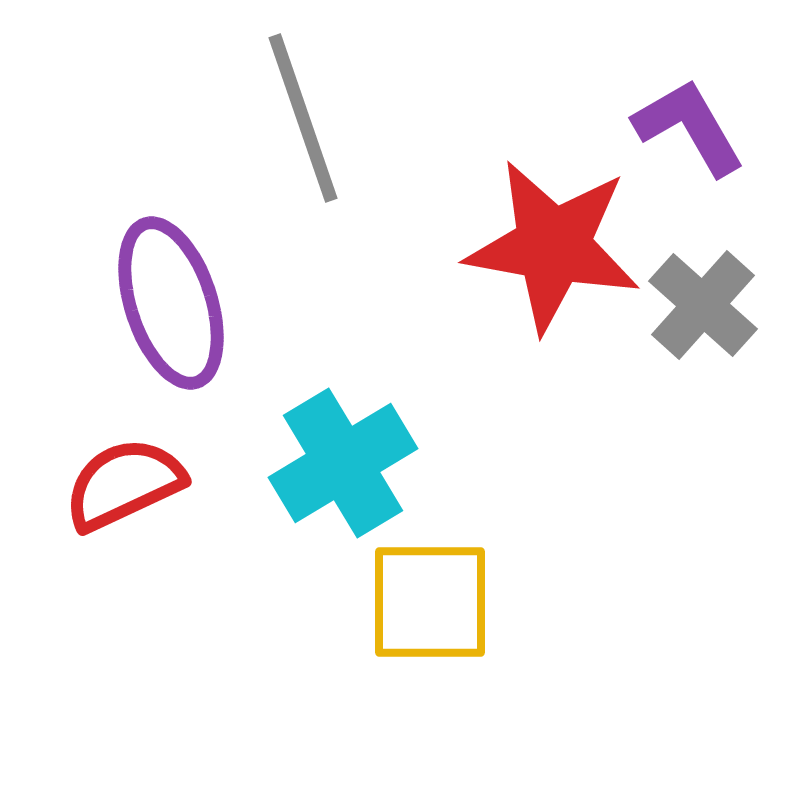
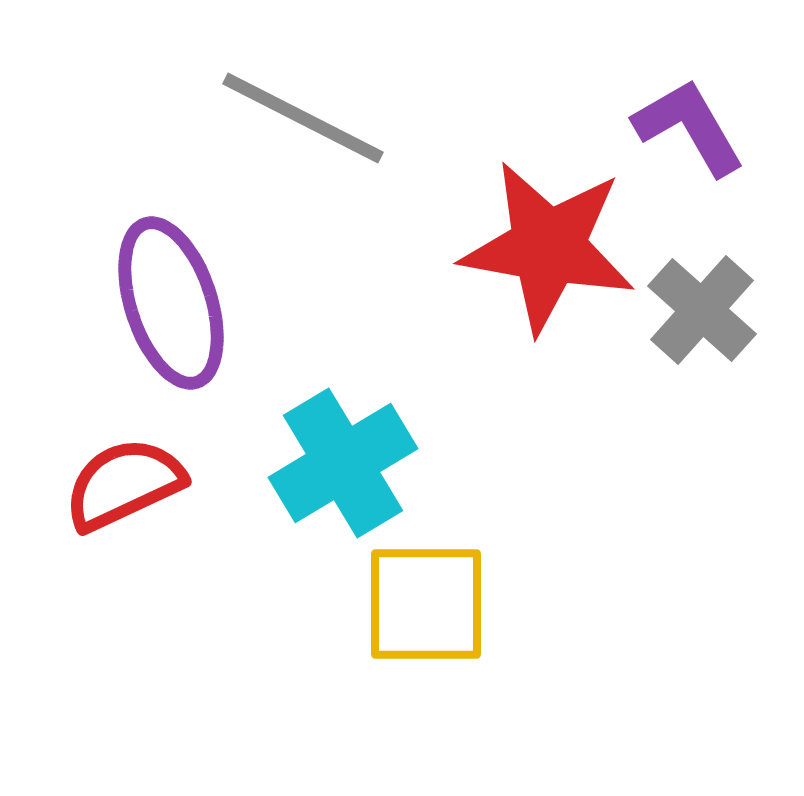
gray line: rotated 44 degrees counterclockwise
red star: moved 5 px left, 1 px down
gray cross: moved 1 px left, 5 px down
yellow square: moved 4 px left, 2 px down
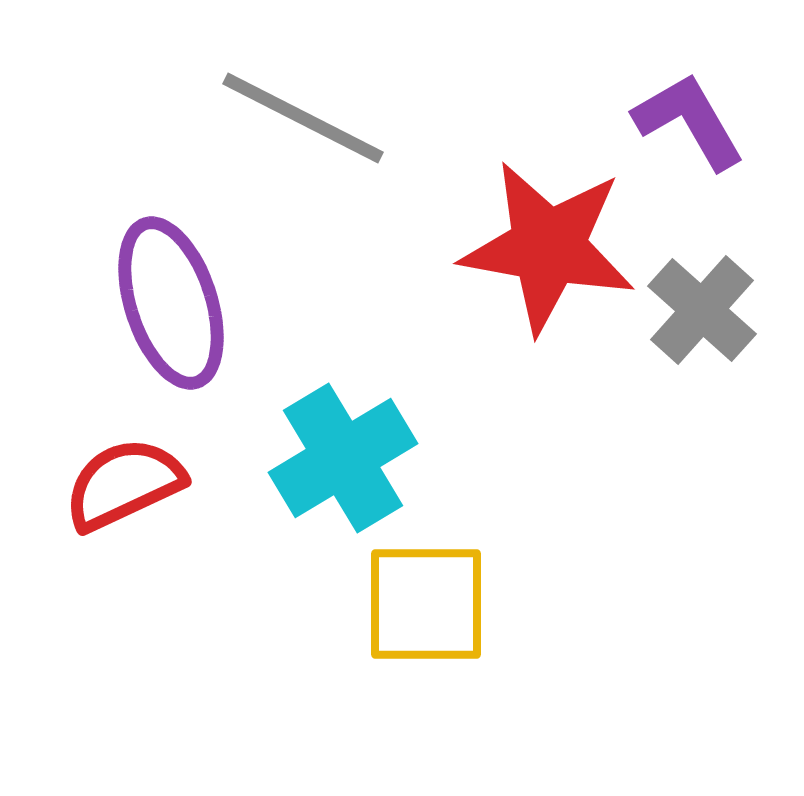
purple L-shape: moved 6 px up
cyan cross: moved 5 px up
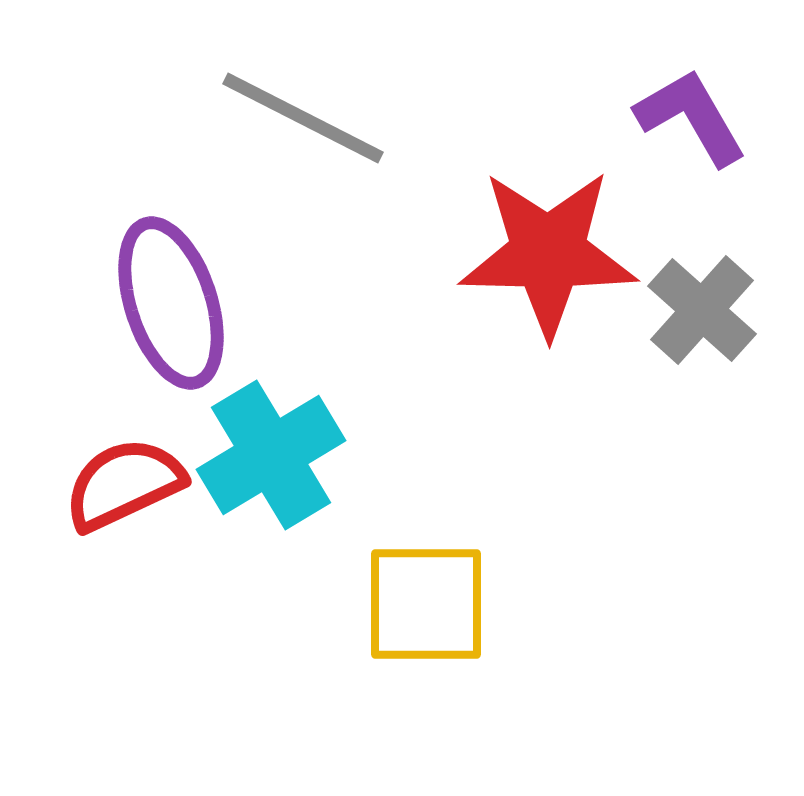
purple L-shape: moved 2 px right, 4 px up
red star: moved 6 px down; rotated 9 degrees counterclockwise
cyan cross: moved 72 px left, 3 px up
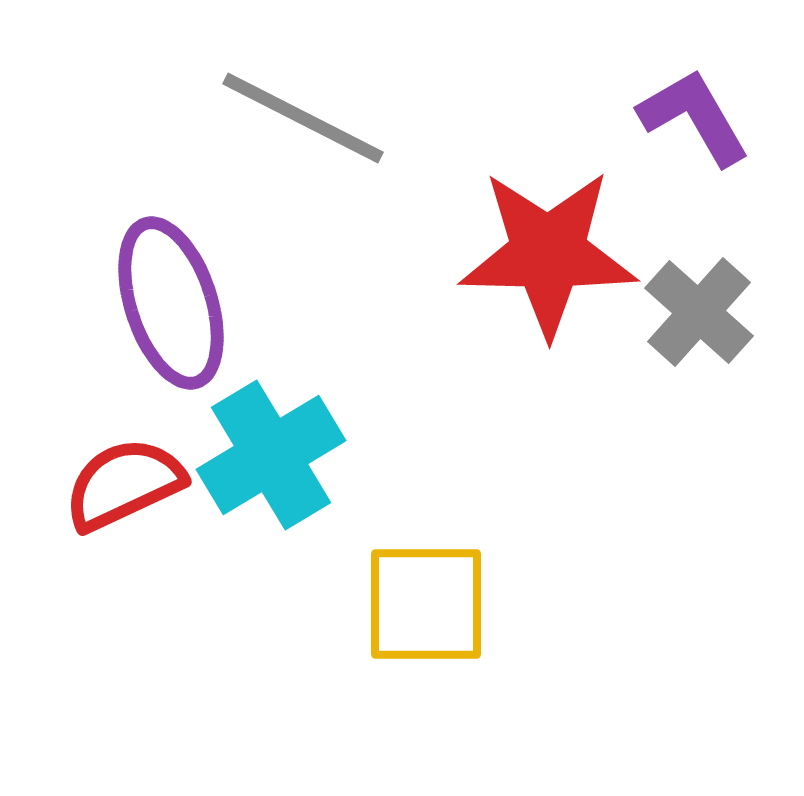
purple L-shape: moved 3 px right
gray cross: moved 3 px left, 2 px down
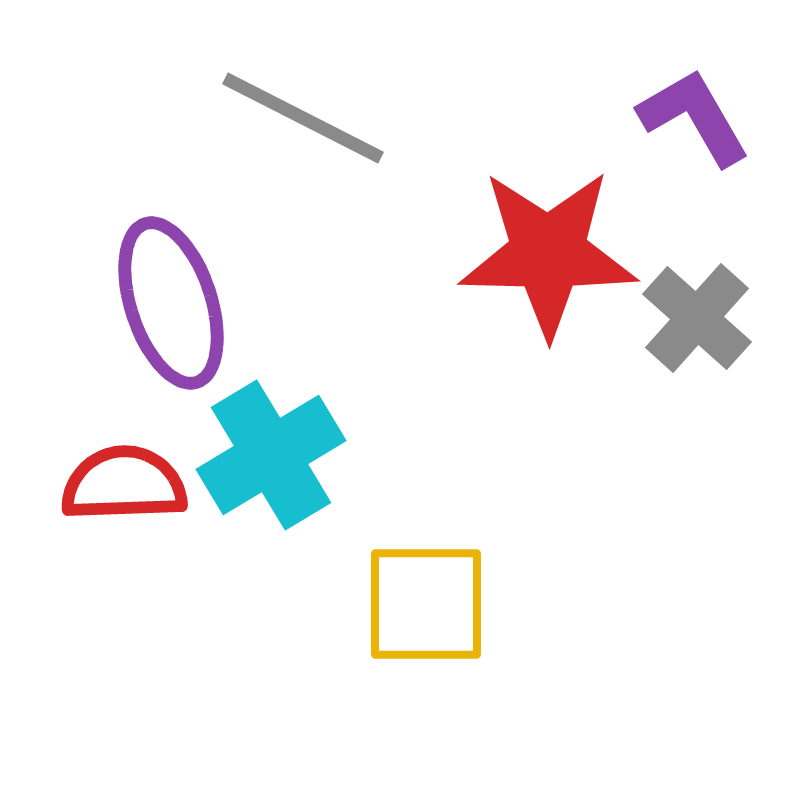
gray cross: moved 2 px left, 6 px down
red semicircle: rotated 23 degrees clockwise
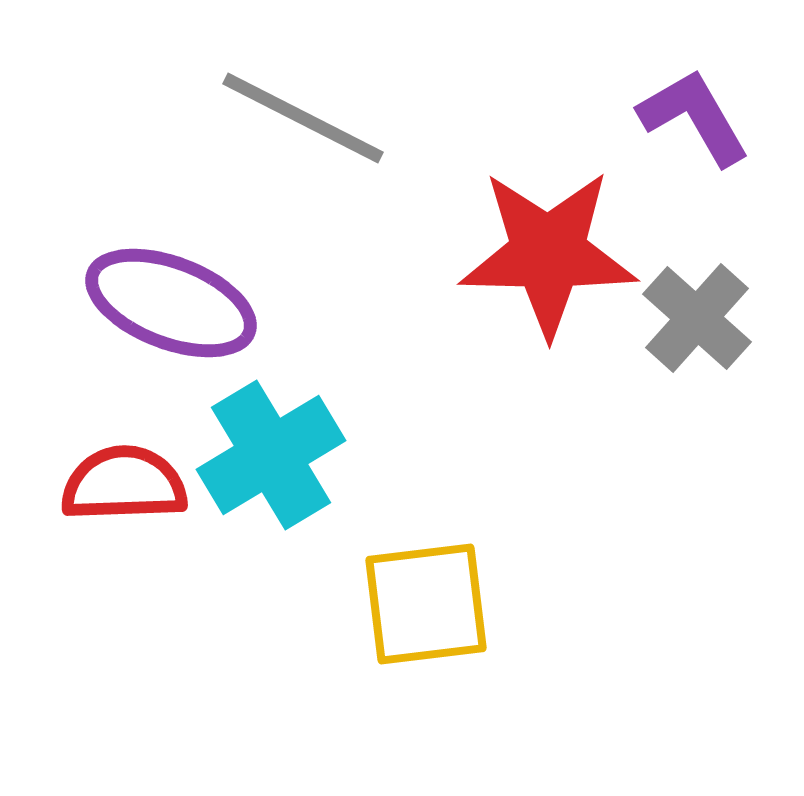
purple ellipse: rotated 51 degrees counterclockwise
yellow square: rotated 7 degrees counterclockwise
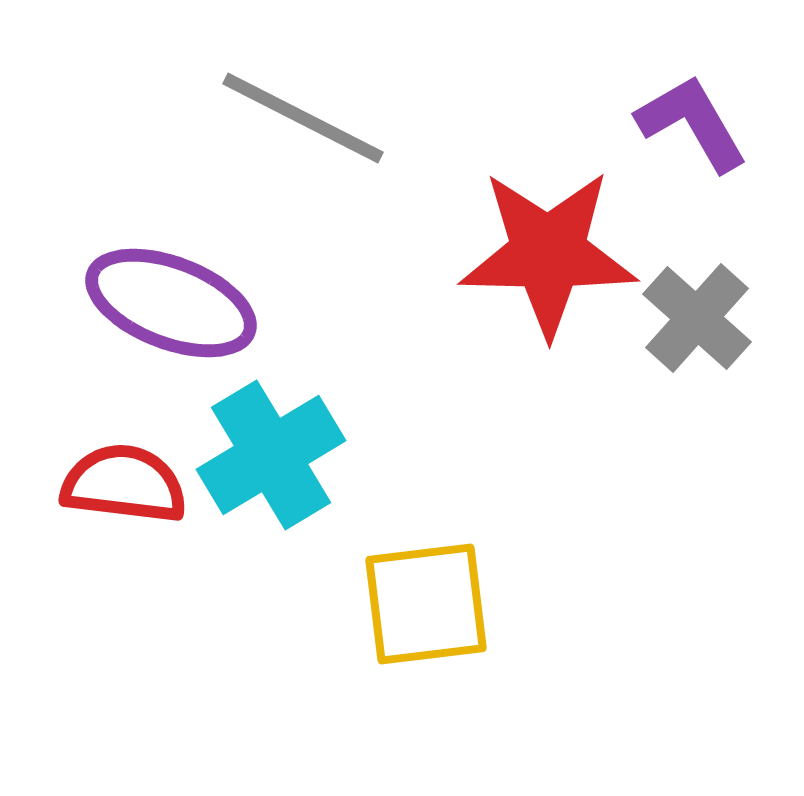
purple L-shape: moved 2 px left, 6 px down
red semicircle: rotated 9 degrees clockwise
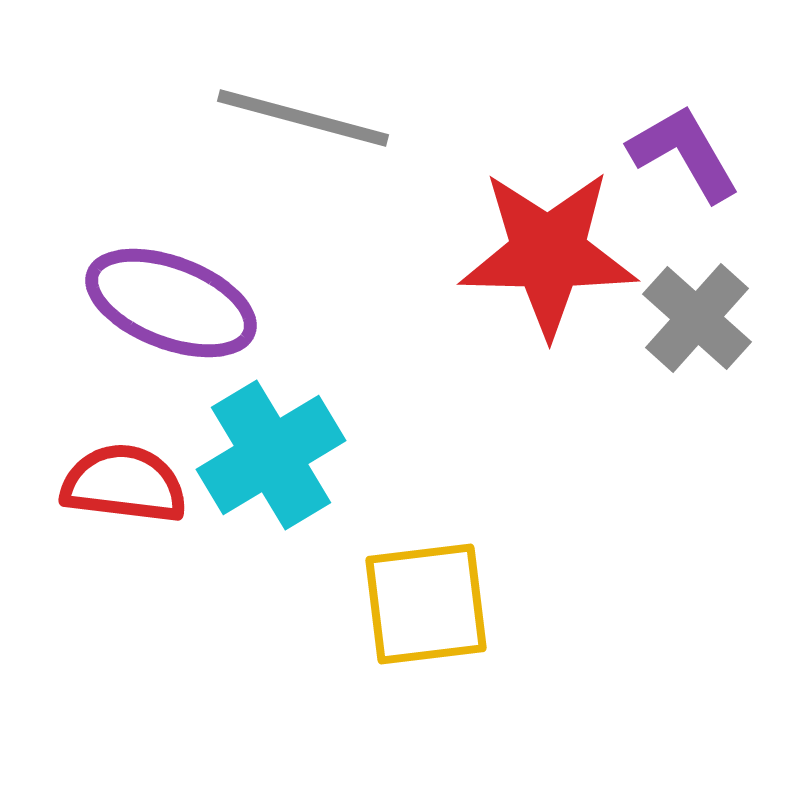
gray line: rotated 12 degrees counterclockwise
purple L-shape: moved 8 px left, 30 px down
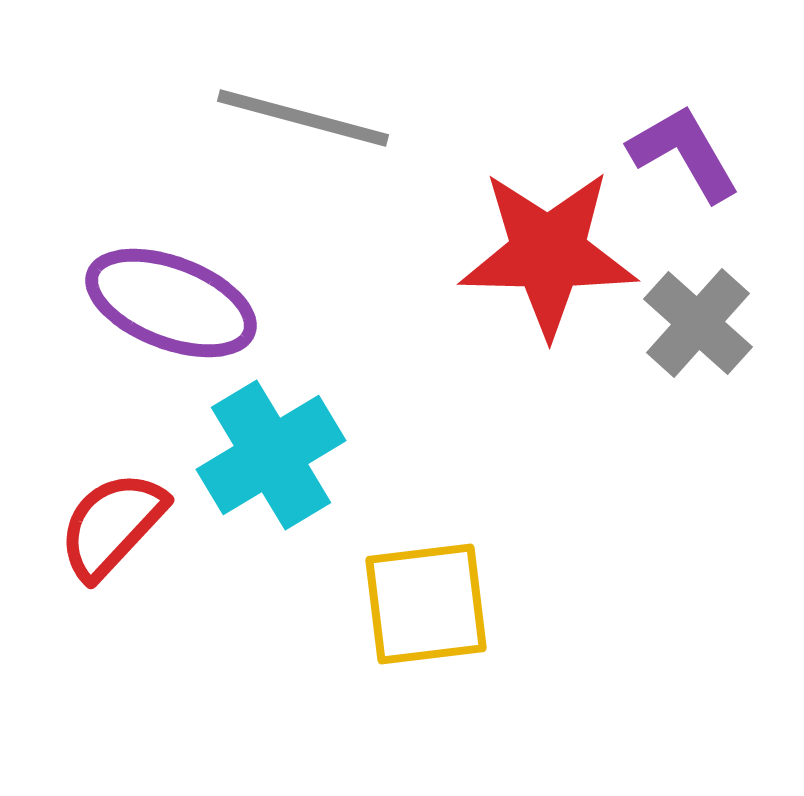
gray cross: moved 1 px right, 5 px down
red semicircle: moved 12 px left, 41 px down; rotated 54 degrees counterclockwise
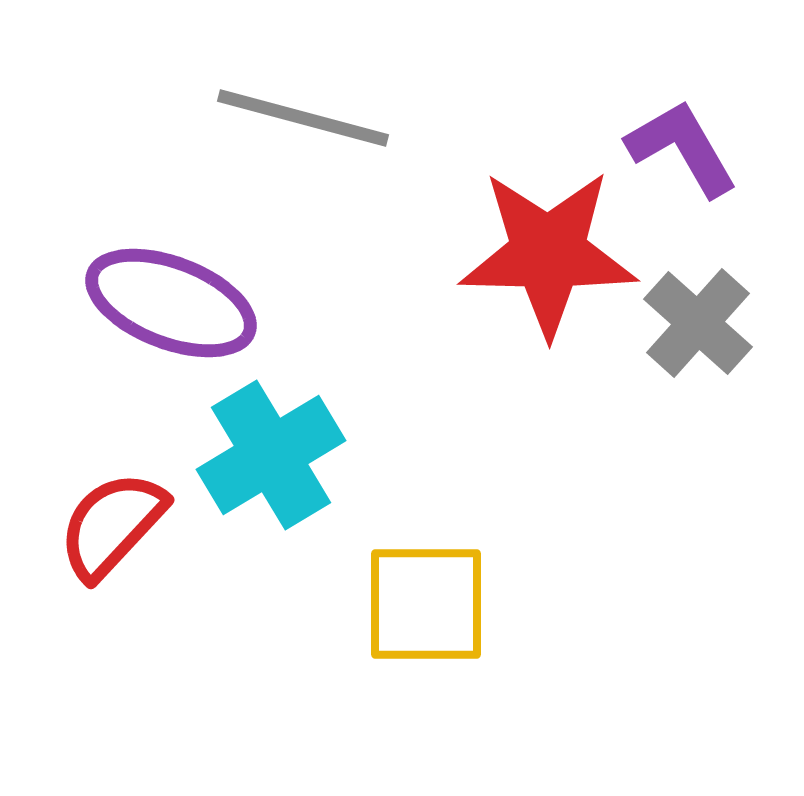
purple L-shape: moved 2 px left, 5 px up
yellow square: rotated 7 degrees clockwise
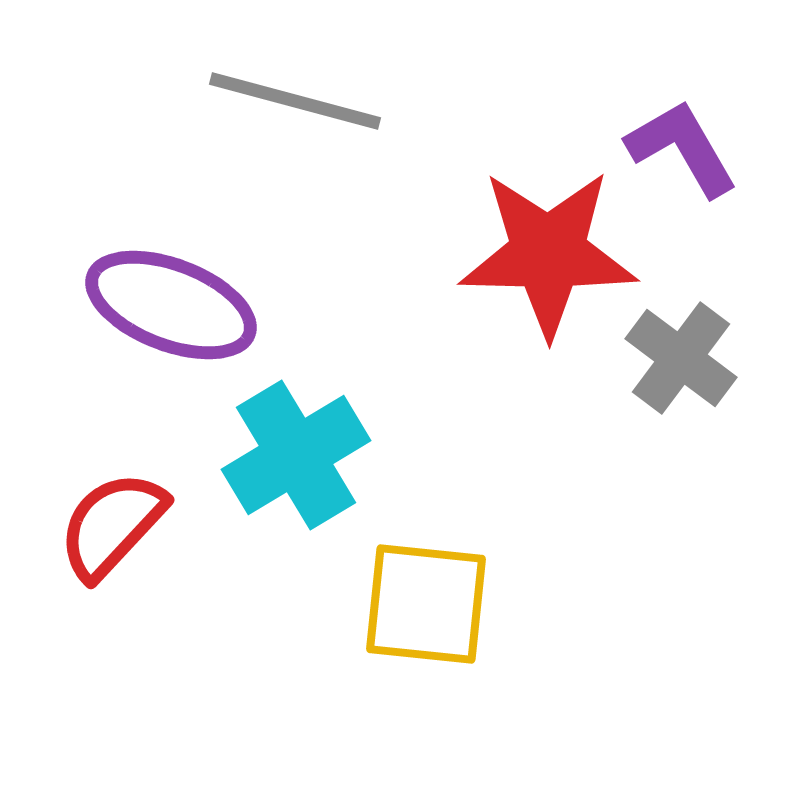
gray line: moved 8 px left, 17 px up
purple ellipse: moved 2 px down
gray cross: moved 17 px left, 35 px down; rotated 5 degrees counterclockwise
cyan cross: moved 25 px right
yellow square: rotated 6 degrees clockwise
